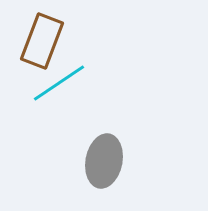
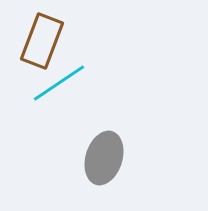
gray ellipse: moved 3 px up; rotated 6 degrees clockwise
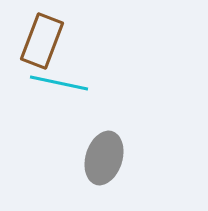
cyan line: rotated 46 degrees clockwise
